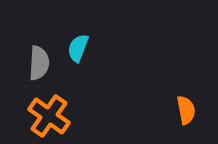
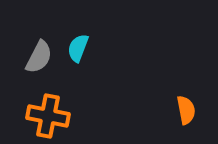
gray semicircle: moved 6 px up; rotated 24 degrees clockwise
orange cross: moved 1 px left; rotated 24 degrees counterclockwise
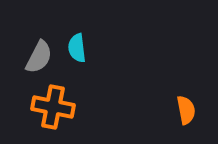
cyan semicircle: moved 1 px left; rotated 28 degrees counterclockwise
orange cross: moved 5 px right, 9 px up
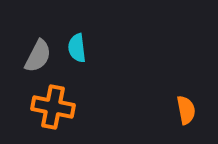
gray semicircle: moved 1 px left, 1 px up
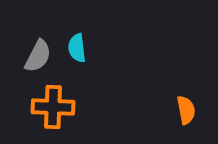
orange cross: rotated 9 degrees counterclockwise
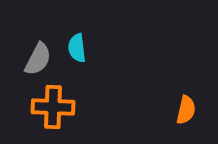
gray semicircle: moved 3 px down
orange semicircle: rotated 24 degrees clockwise
